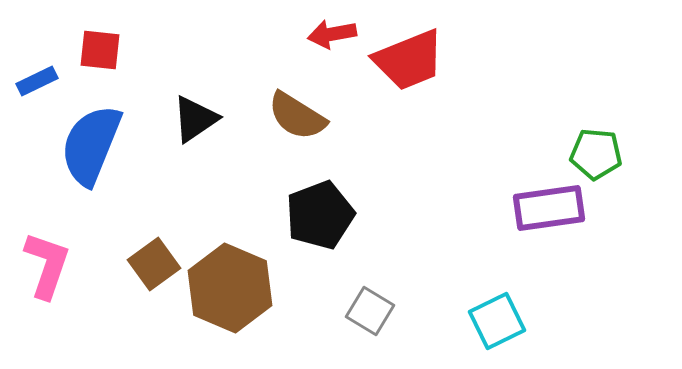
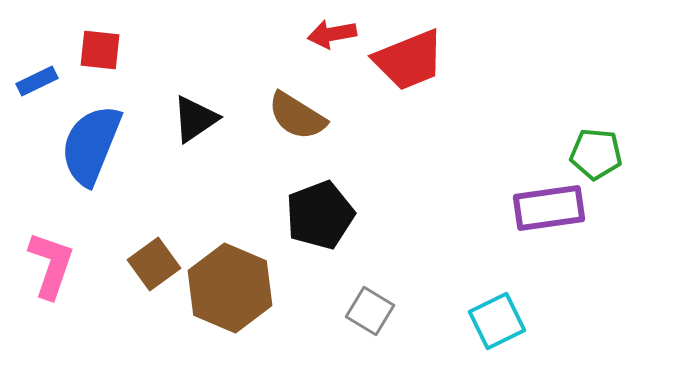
pink L-shape: moved 4 px right
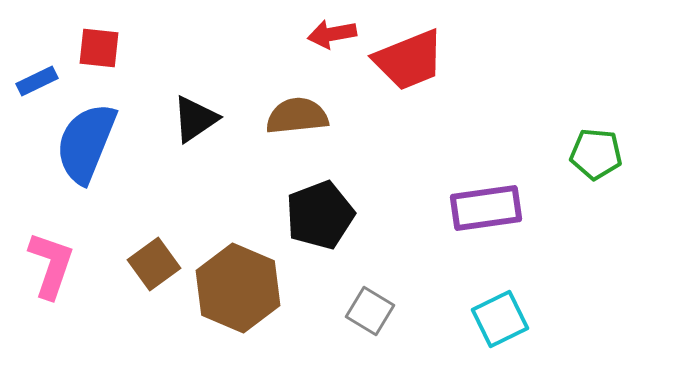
red square: moved 1 px left, 2 px up
brown semicircle: rotated 142 degrees clockwise
blue semicircle: moved 5 px left, 2 px up
purple rectangle: moved 63 px left
brown hexagon: moved 8 px right
cyan square: moved 3 px right, 2 px up
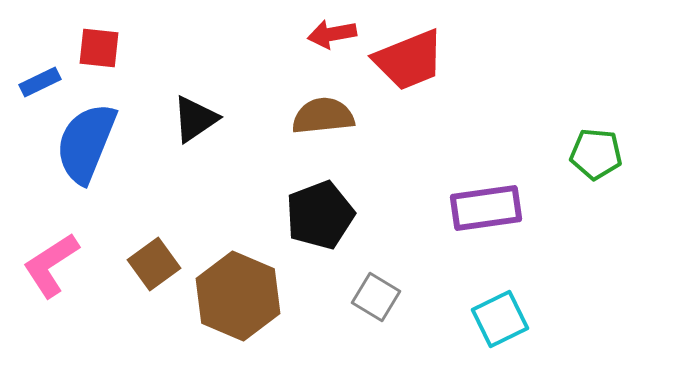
blue rectangle: moved 3 px right, 1 px down
brown semicircle: moved 26 px right
pink L-shape: rotated 142 degrees counterclockwise
brown hexagon: moved 8 px down
gray square: moved 6 px right, 14 px up
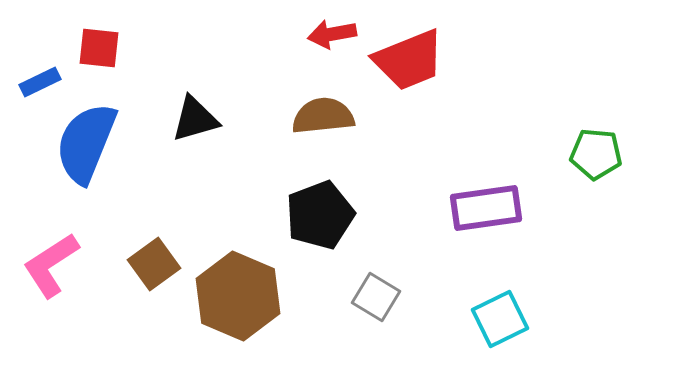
black triangle: rotated 18 degrees clockwise
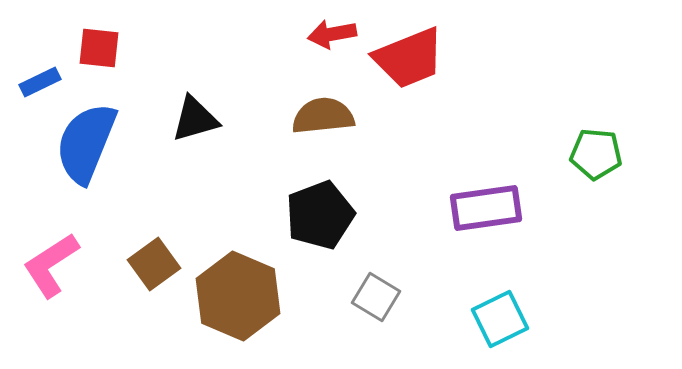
red trapezoid: moved 2 px up
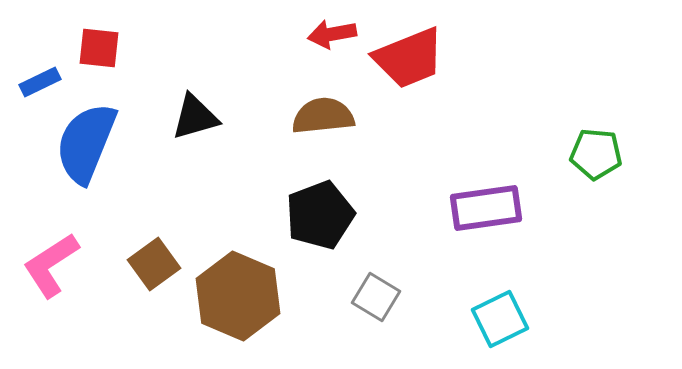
black triangle: moved 2 px up
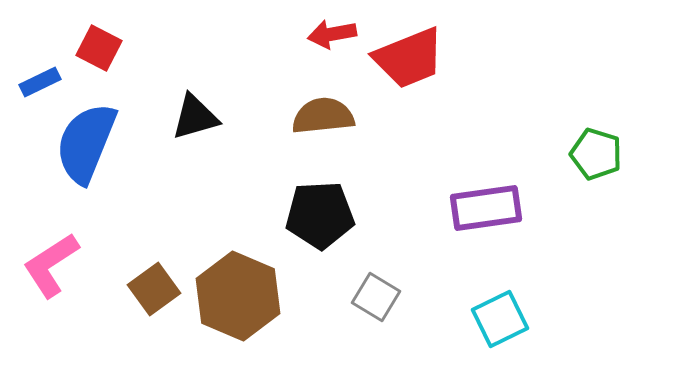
red square: rotated 21 degrees clockwise
green pentagon: rotated 12 degrees clockwise
black pentagon: rotated 18 degrees clockwise
brown square: moved 25 px down
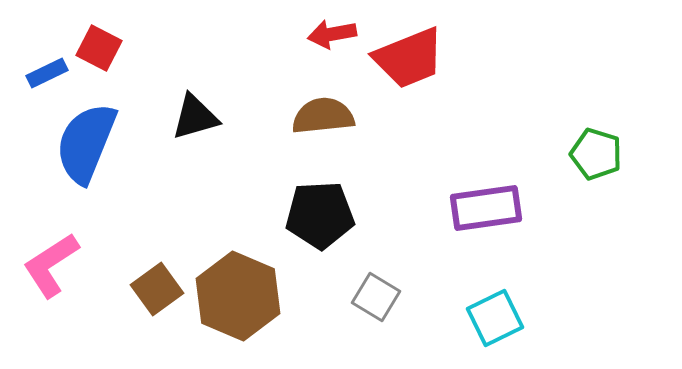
blue rectangle: moved 7 px right, 9 px up
brown square: moved 3 px right
cyan square: moved 5 px left, 1 px up
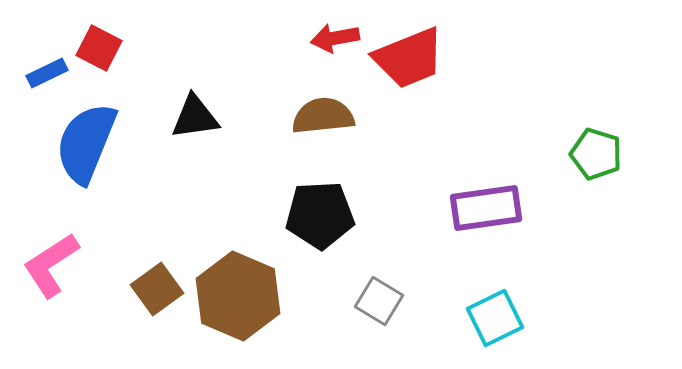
red arrow: moved 3 px right, 4 px down
black triangle: rotated 8 degrees clockwise
gray square: moved 3 px right, 4 px down
